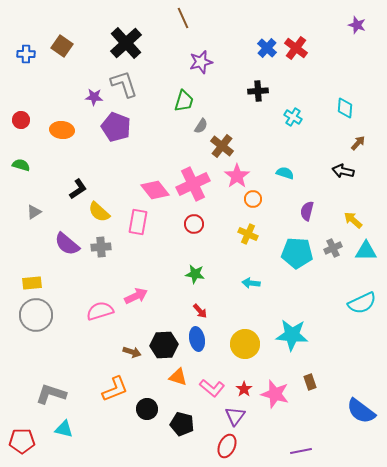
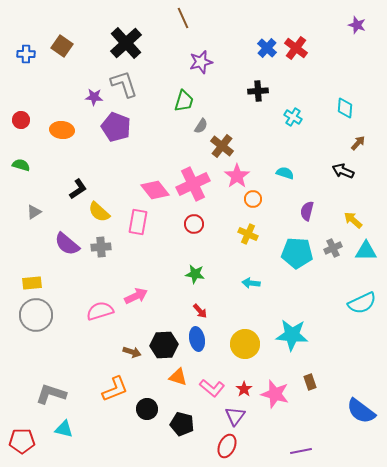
black arrow at (343, 171): rotated 10 degrees clockwise
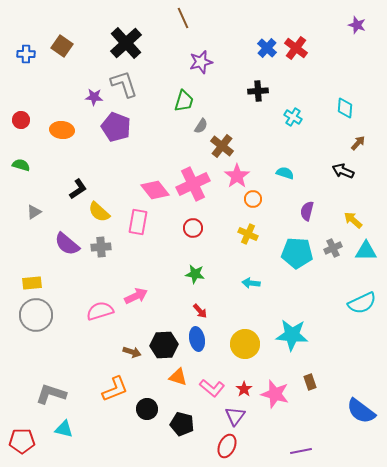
red circle at (194, 224): moved 1 px left, 4 px down
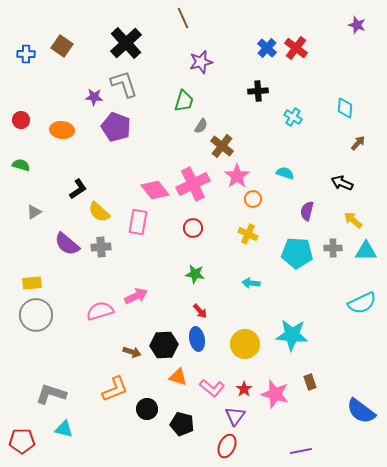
black arrow at (343, 171): moved 1 px left, 12 px down
gray cross at (333, 248): rotated 24 degrees clockwise
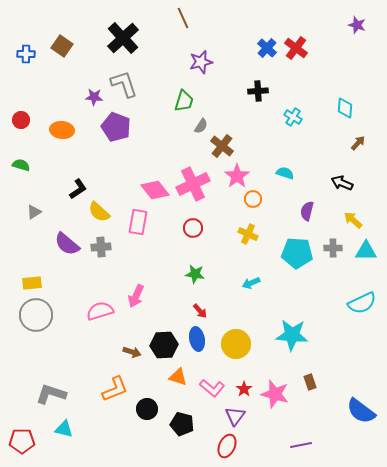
black cross at (126, 43): moved 3 px left, 5 px up
cyan arrow at (251, 283): rotated 30 degrees counterclockwise
pink arrow at (136, 296): rotated 140 degrees clockwise
yellow circle at (245, 344): moved 9 px left
purple line at (301, 451): moved 6 px up
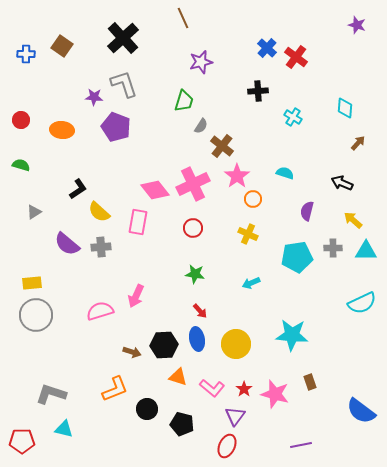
red cross at (296, 48): moved 9 px down
cyan pentagon at (297, 253): moved 4 px down; rotated 12 degrees counterclockwise
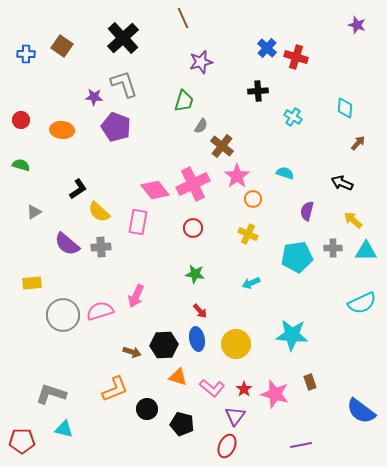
red cross at (296, 57): rotated 20 degrees counterclockwise
gray circle at (36, 315): moved 27 px right
